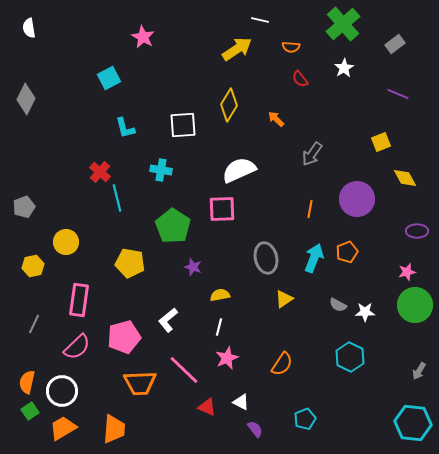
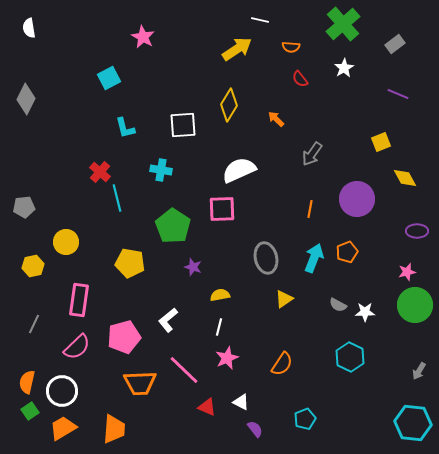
gray pentagon at (24, 207): rotated 15 degrees clockwise
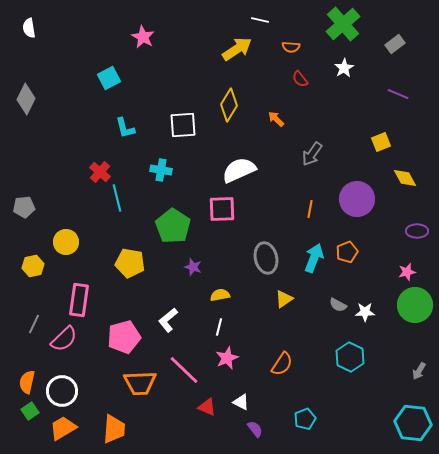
pink semicircle at (77, 347): moved 13 px left, 8 px up
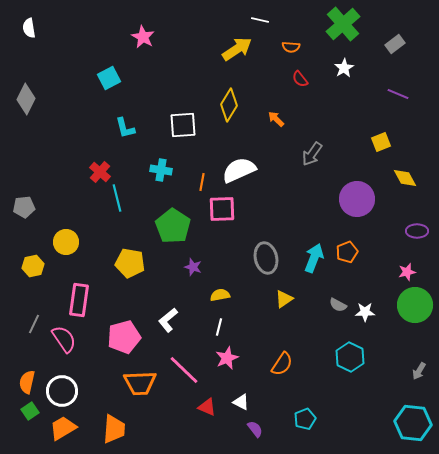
orange line at (310, 209): moved 108 px left, 27 px up
pink semicircle at (64, 339): rotated 80 degrees counterclockwise
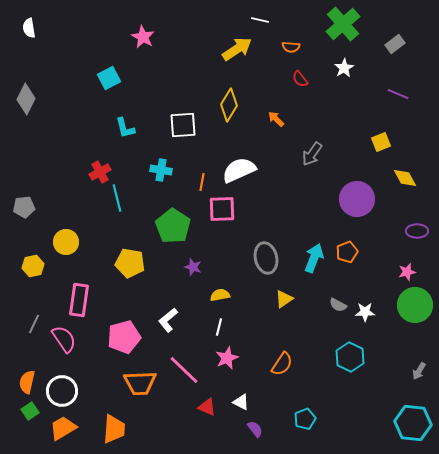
red cross at (100, 172): rotated 20 degrees clockwise
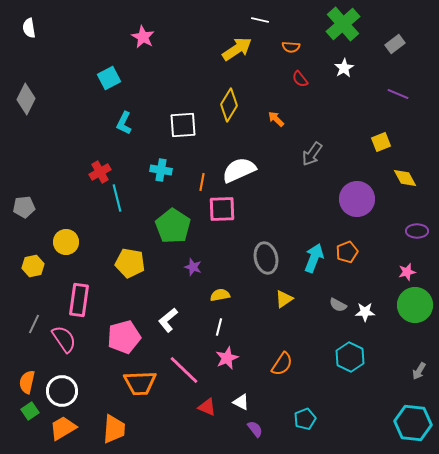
cyan L-shape at (125, 128): moved 1 px left, 5 px up; rotated 40 degrees clockwise
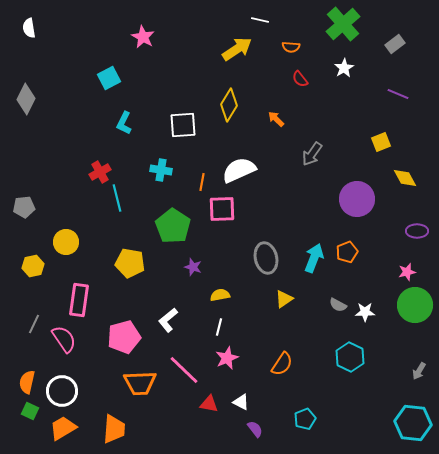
red triangle at (207, 407): moved 2 px right, 3 px up; rotated 12 degrees counterclockwise
green square at (30, 411): rotated 30 degrees counterclockwise
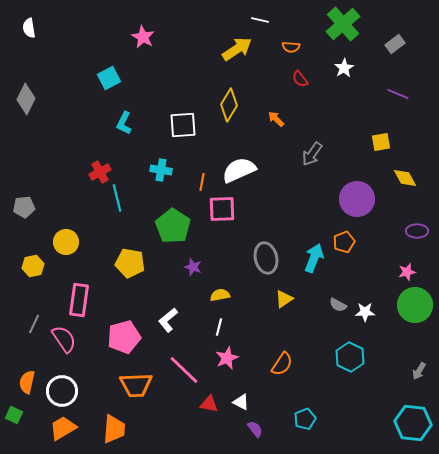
yellow square at (381, 142): rotated 12 degrees clockwise
orange pentagon at (347, 252): moved 3 px left, 10 px up
orange trapezoid at (140, 383): moved 4 px left, 2 px down
green square at (30, 411): moved 16 px left, 4 px down
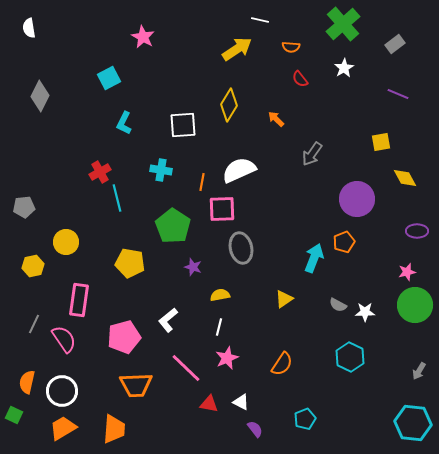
gray diamond at (26, 99): moved 14 px right, 3 px up
gray ellipse at (266, 258): moved 25 px left, 10 px up
pink line at (184, 370): moved 2 px right, 2 px up
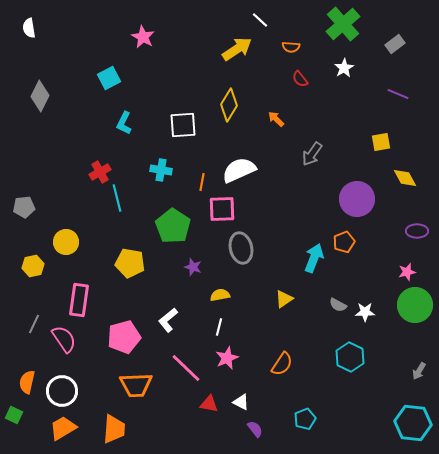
white line at (260, 20): rotated 30 degrees clockwise
